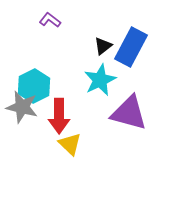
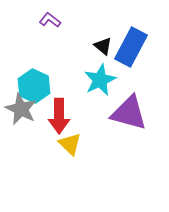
black triangle: rotated 42 degrees counterclockwise
cyan hexagon: rotated 8 degrees counterclockwise
gray star: moved 1 px left, 2 px down; rotated 12 degrees clockwise
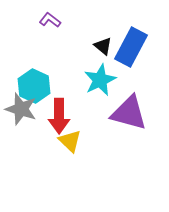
gray star: rotated 8 degrees counterclockwise
yellow triangle: moved 3 px up
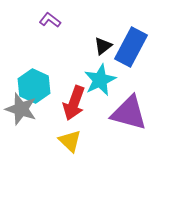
black triangle: rotated 42 degrees clockwise
red arrow: moved 15 px right, 13 px up; rotated 20 degrees clockwise
